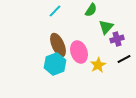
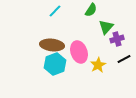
brown ellipse: moved 6 px left; rotated 60 degrees counterclockwise
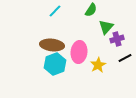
pink ellipse: rotated 25 degrees clockwise
black line: moved 1 px right, 1 px up
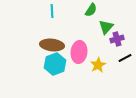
cyan line: moved 3 px left; rotated 48 degrees counterclockwise
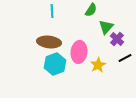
purple cross: rotated 32 degrees counterclockwise
brown ellipse: moved 3 px left, 3 px up
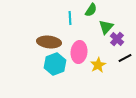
cyan line: moved 18 px right, 7 px down
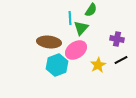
green triangle: moved 25 px left, 1 px down
purple cross: rotated 32 degrees counterclockwise
pink ellipse: moved 3 px left, 2 px up; rotated 50 degrees clockwise
black line: moved 4 px left, 2 px down
cyan hexagon: moved 2 px right, 1 px down
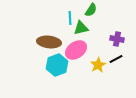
green triangle: rotated 35 degrees clockwise
black line: moved 5 px left, 1 px up
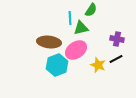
yellow star: rotated 21 degrees counterclockwise
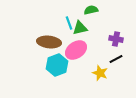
green semicircle: rotated 136 degrees counterclockwise
cyan line: moved 1 px left, 5 px down; rotated 16 degrees counterclockwise
green triangle: moved 1 px left
purple cross: moved 1 px left
yellow star: moved 2 px right, 8 px down
